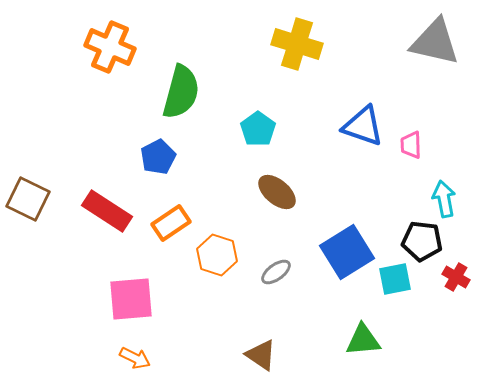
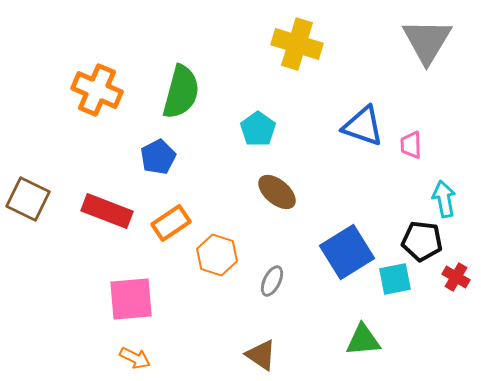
gray triangle: moved 8 px left, 1 px up; rotated 48 degrees clockwise
orange cross: moved 13 px left, 43 px down
red rectangle: rotated 12 degrees counterclockwise
gray ellipse: moved 4 px left, 9 px down; rotated 28 degrees counterclockwise
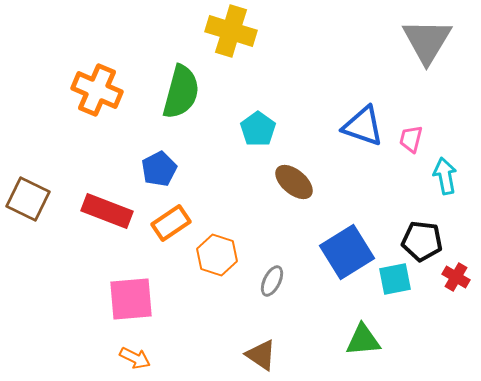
yellow cross: moved 66 px left, 13 px up
pink trapezoid: moved 6 px up; rotated 16 degrees clockwise
blue pentagon: moved 1 px right, 12 px down
brown ellipse: moved 17 px right, 10 px up
cyan arrow: moved 1 px right, 23 px up
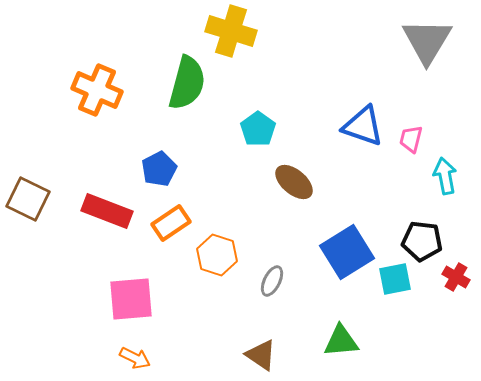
green semicircle: moved 6 px right, 9 px up
green triangle: moved 22 px left, 1 px down
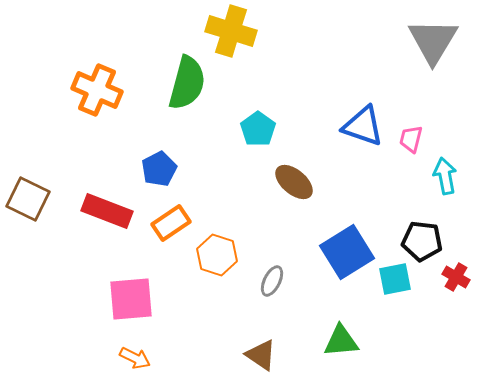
gray triangle: moved 6 px right
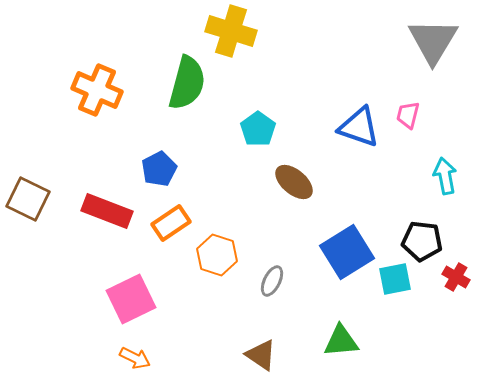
blue triangle: moved 4 px left, 1 px down
pink trapezoid: moved 3 px left, 24 px up
pink square: rotated 21 degrees counterclockwise
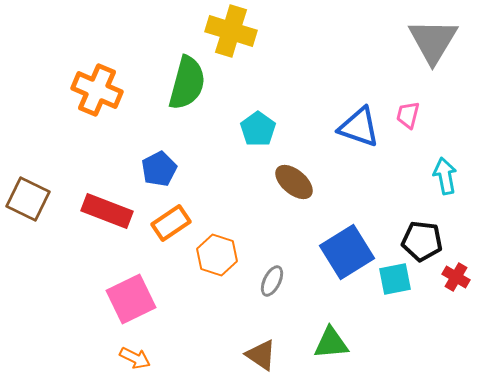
green triangle: moved 10 px left, 2 px down
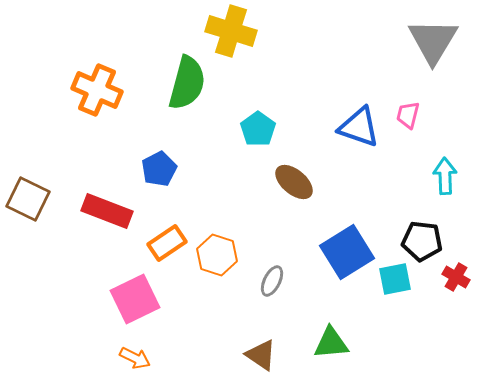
cyan arrow: rotated 9 degrees clockwise
orange rectangle: moved 4 px left, 20 px down
pink square: moved 4 px right
